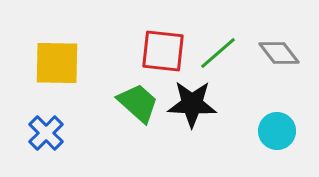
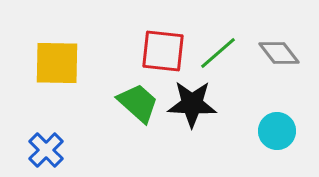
blue cross: moved 17 px down
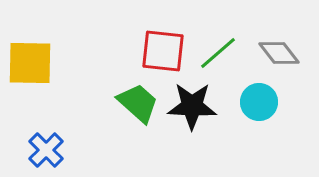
yellow square: moved 27 px left
black star: moved 2 px down
cyan circle: moved 18 px left, 29 px up
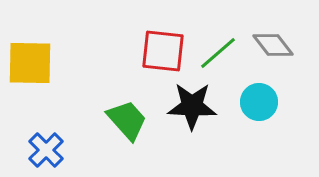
gray diamond: moved 6 px left, 8 px up
green trapezoid: moved 11 px left, 17 px down; rotated 6 degrees clockwise
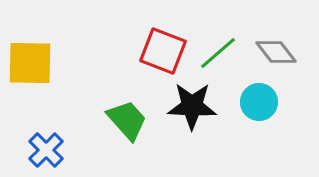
gray diamond: moved 3 px right, 7 px down
red square: rotated 15 degrees clockwise
